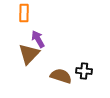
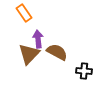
orange rectangle: rotated 36 degrees counterclockwise
purple arrow: rotated 24 degrees clockwise
brown semicircle: moved 4 px left, 24 px up; rotated 10 degrees clockwise
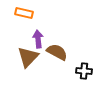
orange rectangle: rotated 42 degrees counterclockwise
brown triangle: moved 1 px left, 3 px down
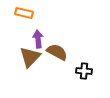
brown triangle: moved 2 px right
